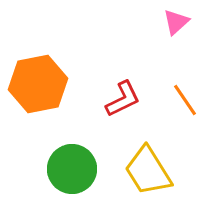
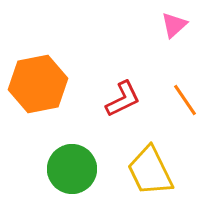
pink triangle: moved 2 px left, 3 px down
yellow trapezoid: moved 2 px right; rotated 6 degrees clockwise
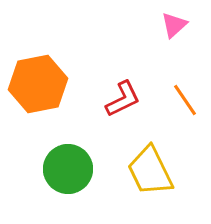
green circle: moved 4 px left
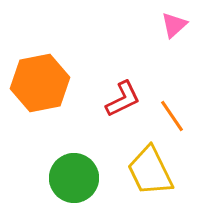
orange hexagon: moved 2 px right, 1 px up
orange line: moved 13 px left, 16 px down
green circle: moved 6 px right, 9 px down
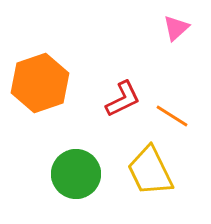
pink triangle: moved 2 px right, 3 px down
orange hexagon: rotated 8 degrees counterclockwise
orange line: rotated 24 degrees counterclockwise
green circle: moved 2 px right, 4 px up
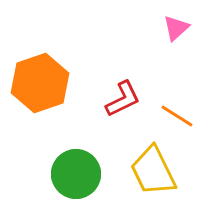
orange line: moved 5 px right
yellow trapezoid: moved 3 px right
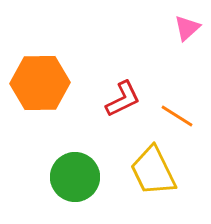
pink triangle: moved 11 px right
orange hexagon: rotated 18 degrees clockwise
green circle: moved 1 px left, 3 px down
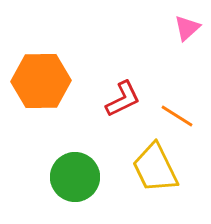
orange hexagon: moved 1 px right, 2 px up
yellow trapezoid: moved 2 px right, 3 px up
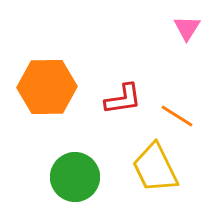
pink triangle: rotated 16 degrees counterclockwise
orange hexagon: moved 6 px right, 6 px down
red L-shape: rotated 18 degrees clockwise
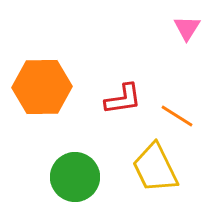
orange hexagon: moved 5 px left
